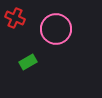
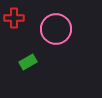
red cross: moved 1 px left; rotated 24 degrees counterclockwise
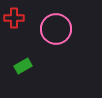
green rectangle: moved 5 px left, 4 px down
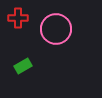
red cross: moved 4 px right
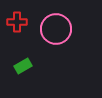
red cross: moved 1 px left, 4 px down
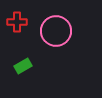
pink circle: moved 2 px down
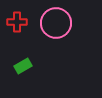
pink circle: moved 8 px up
